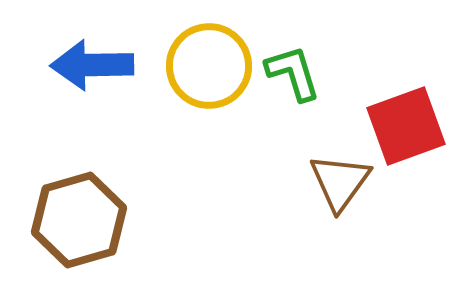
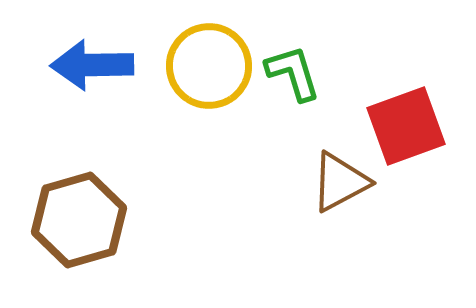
brown triangle: rotated 26 degrees clockwise
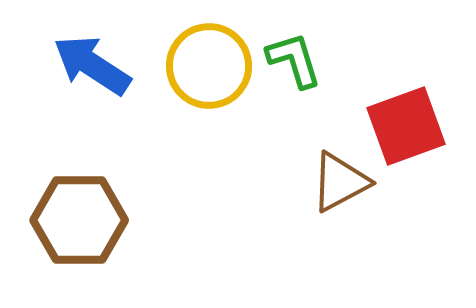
blue arrow: rotated 34 degrees clockwise
green L-shape: moved 1 px right, 13 px up
brown hexagon: rotated 16 degrees clockwise
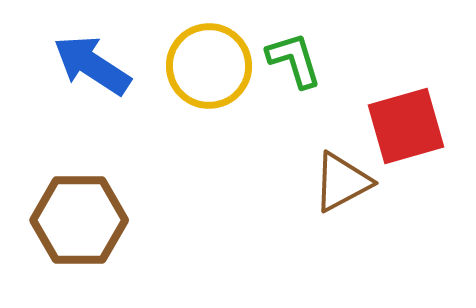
red square: rotated 4 degrees clockwise
brown triangle: moved 2 px right
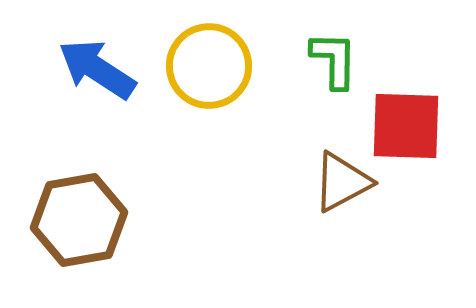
green L-shape: moved 40 px right; rotated 18 degrees clockwise
blue arrow: moved 5 px right, 4 px down
red square: rotated 18 degrees clockwise
brown hexagon: rotated 10 degrees counterclockwise
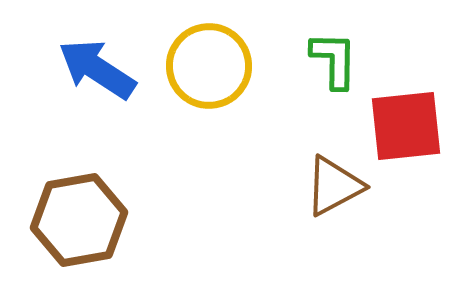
red square: rotated 8 degrees counterclockwise
brown triangle: moved 8 px left, 4 px down
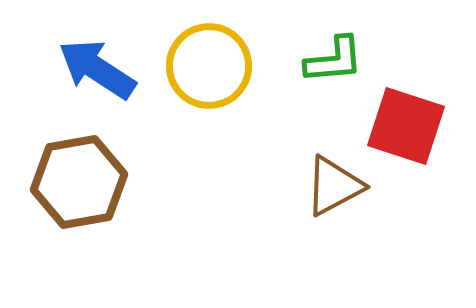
green L-shape: rotated 84 degrees clockwise
red square: rotated 24 degrees clockwise
brown hexagon: moved 38 px up
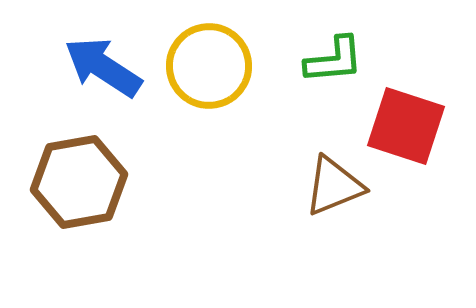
blue arrow: moved 6 px right, 2 px up
brown triangle: rotated 6 degrees clockwise
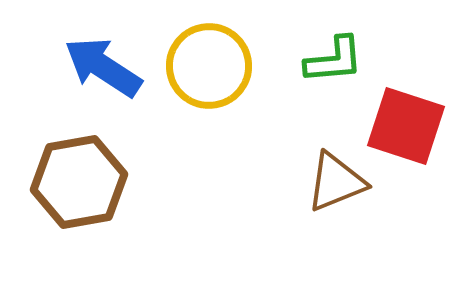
brown triangle: moved 2 px right, 4 px up
